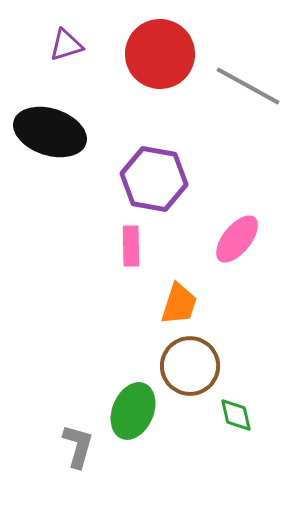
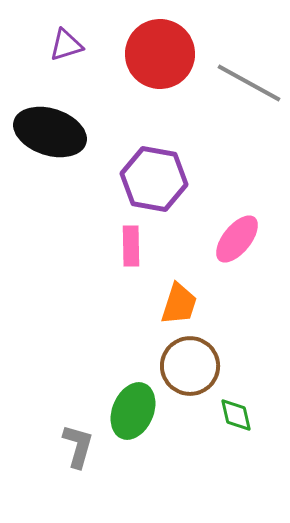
gray line: moved 1 px right, 3 px up
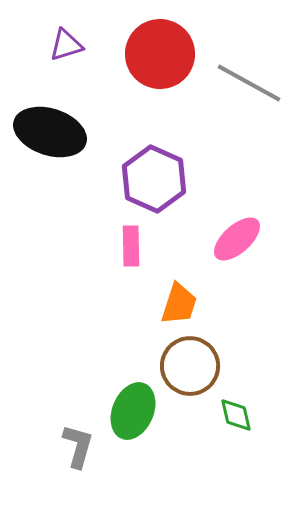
purple hexagon: rotated 14 degrees clockwise
pink ellipse: rotated 9 degrees clockwise
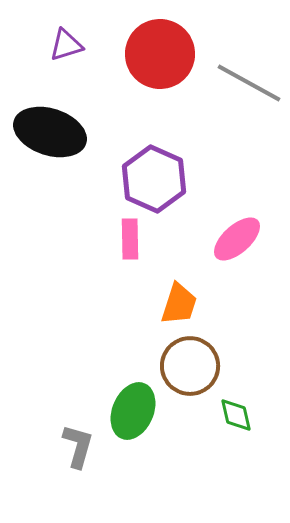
pink rectangle: moved 1 px left, 7 px up
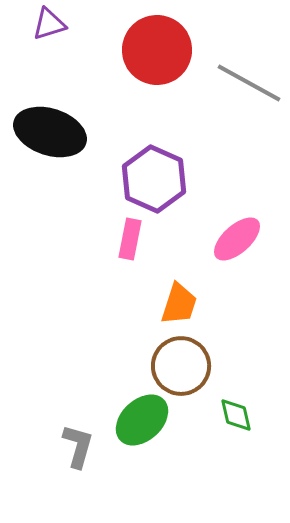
purple triangle: moved 17 px left, 21 px up
red circle: moved 3 px left, 4 px up
pink rectangle: rotated 12 degrees clockwise
brown circle: moved 9 px left
green ellipse: moved 9 px right, 9 px down; rotated 24 degrees clockwise
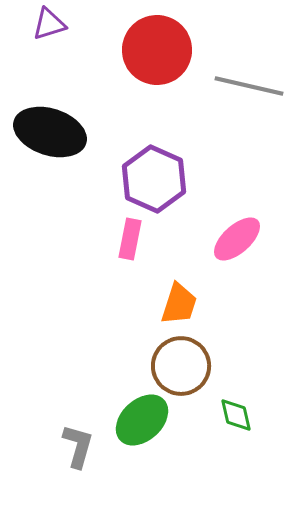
gray line: moved 3 px down; rotated 16 degrees counterclockwise
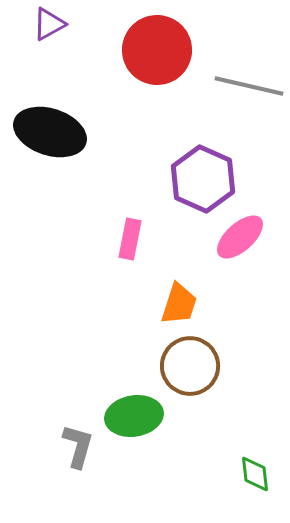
purple triangle: rotated 12 degrees counterclockwise
purple hexagon: moved 49 px right
pink ellipse: moved 3 px right, 2 px up
brown circle: moved 9 px right
green diamond: moved 19 px right, 59 px down; rotated 6 degrees clockwise
green ellipse: moved 8 px left, 4 px up; rotated 34 degrees clockwise
